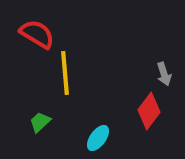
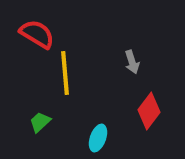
gray arrow: moved 32 px left, 12 px up
cyan ellipse: rotated 16 degrees counterclockwise
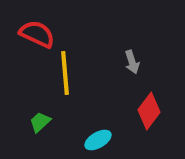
red semicircle: rotated 6 degrees counterclockwise
cyan ellipse: moved 2 px down; rotated 40 degrees clockwise
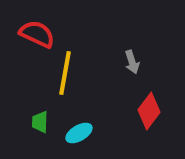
yellow line: rotated 15 degrees clockwise
green trapezoid: rotated 45 degrees counterclockwise
cyan ellipse: moved 19 px left, 7 px up
